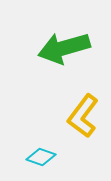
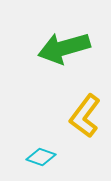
yellow L-shape: moved 2 px right
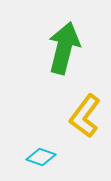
green arrow: rotated 120 degrees clockwise
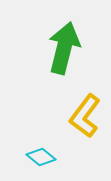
cyan diamond: rotated 20 degrees clockwise
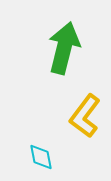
cyan diamond: rotated 40 degrees clockwise
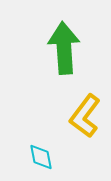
green arrow: rotated 18 degrees counterclockwise
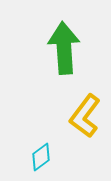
cyan diamond: rotated 64 degrees clockwise
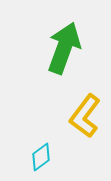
green arrow: rotated 24 degrees clockwise
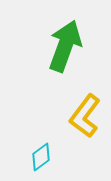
green arrow: moved 1 px right, 2 px up
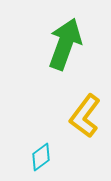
green arrow: moved 2 px up
